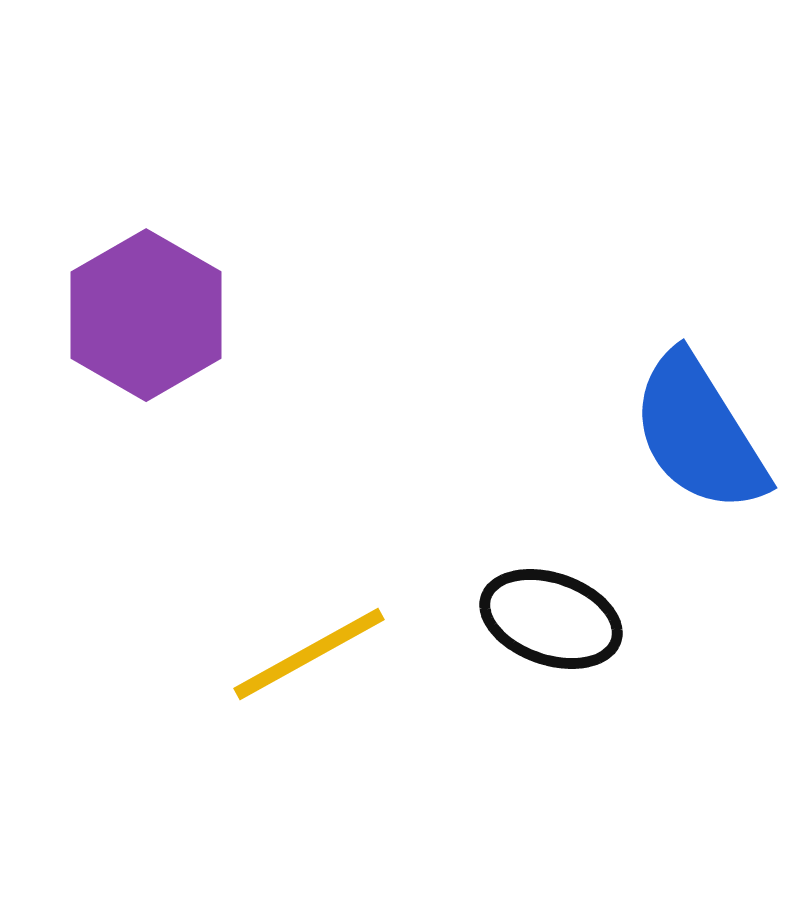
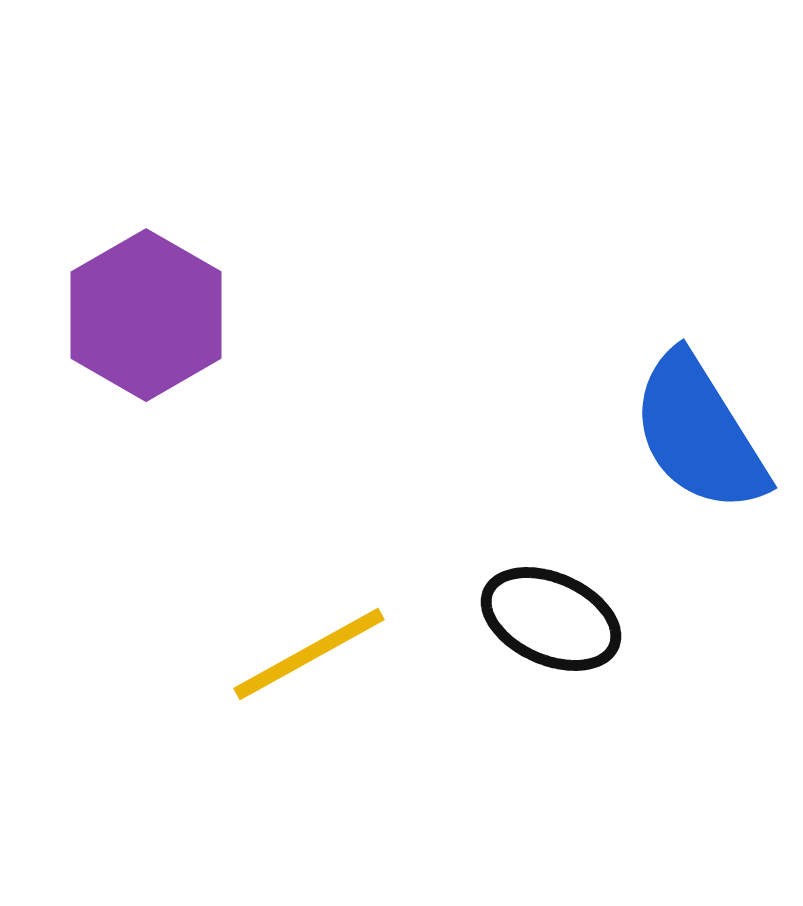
black ellipse: rotated 5 degrees clockwise
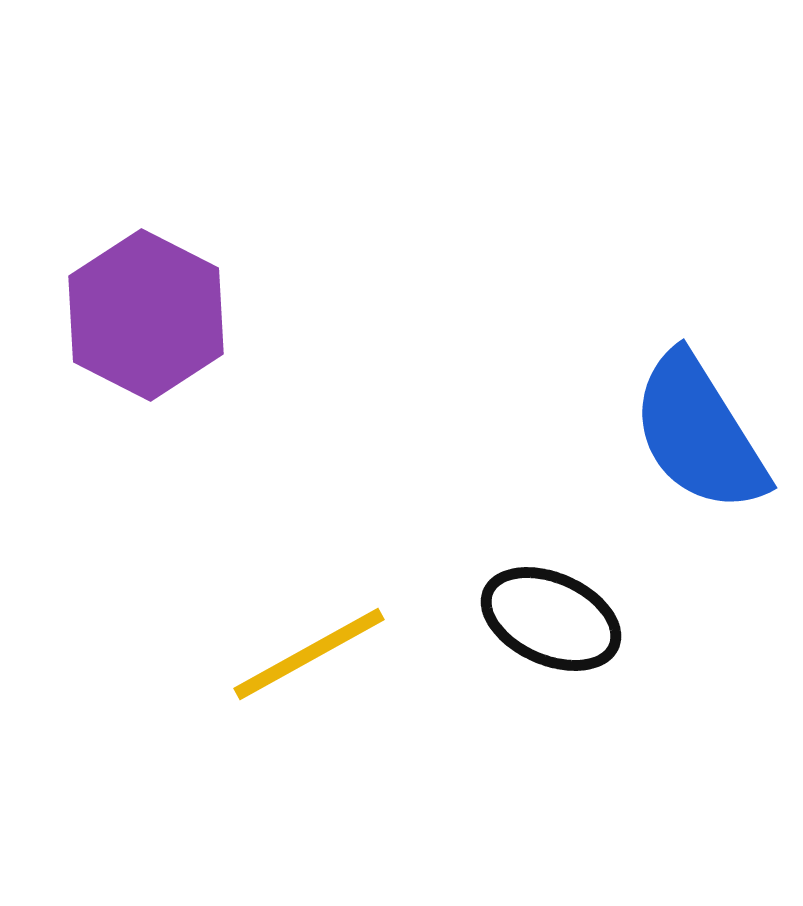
purple hexagon: rotated 3 degrees counterclockwise
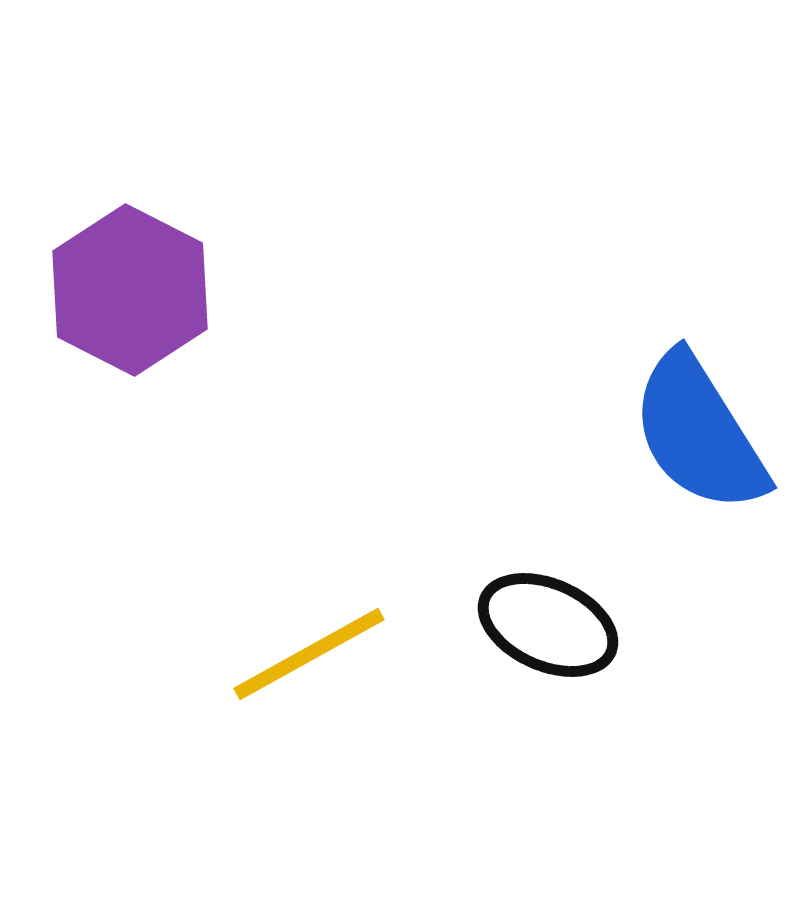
purple hexagon: moved 16 px left, 25 px up
black ellipse: moved 3 px left, 6 px down
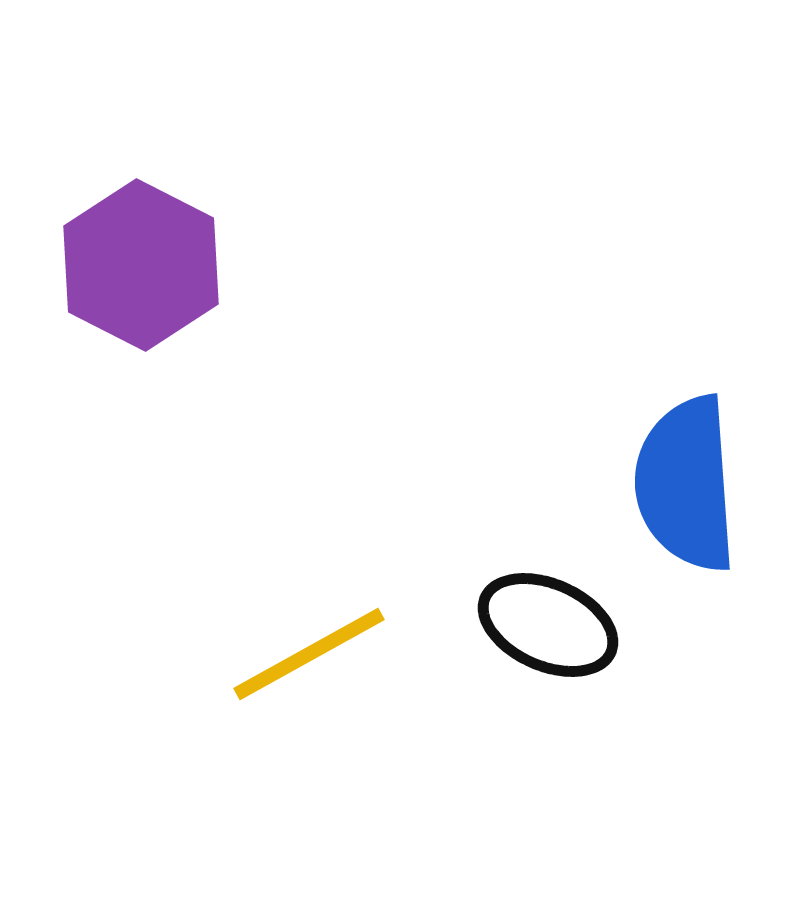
purple hexagon: moved 11 px right, 25 px up
blue semicircle: moved 13 px left, 51 px down; rotated 28 degrees clockwise
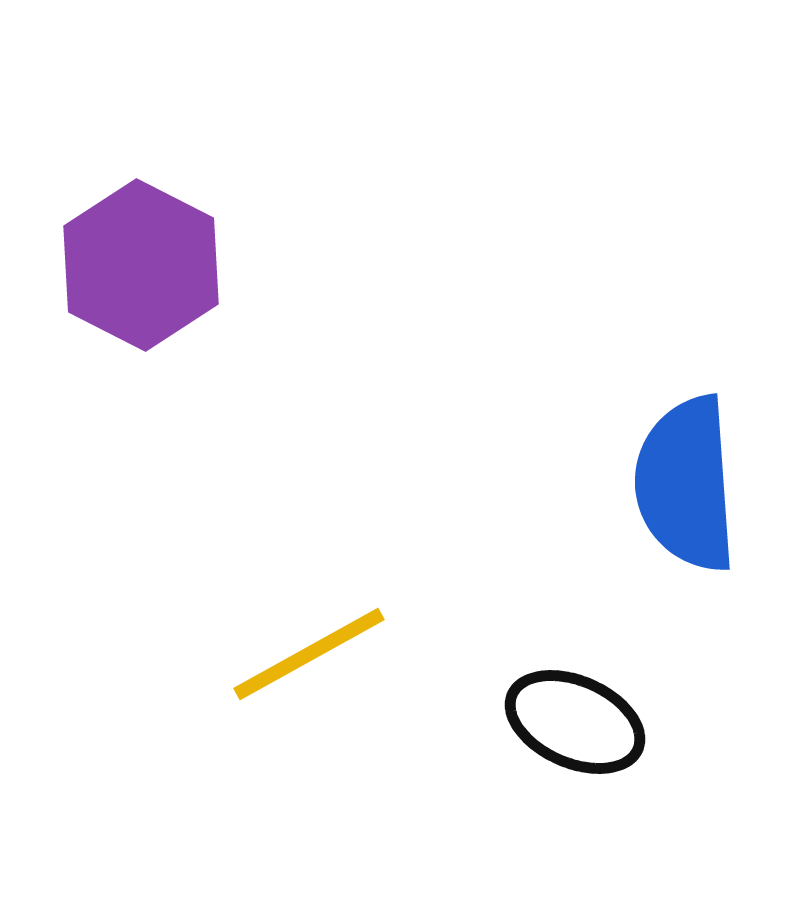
black ellipse: moved 27 px right, 97 px down
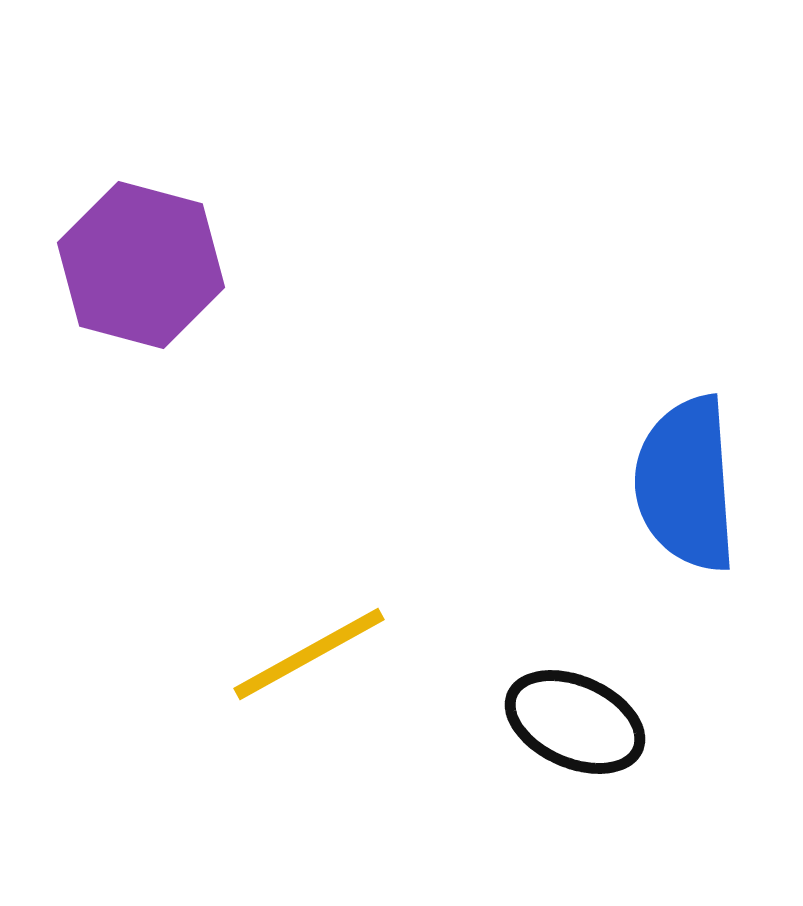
purple hexagon: rotated 12 degrees counterclockwise
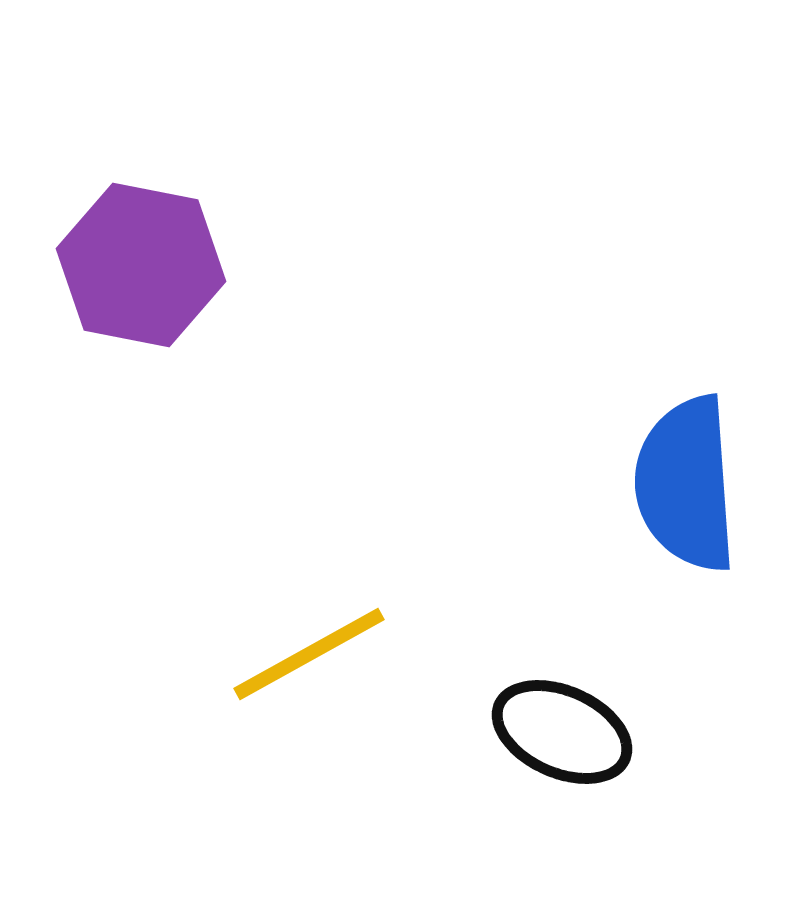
purple hexagon: rotated 4 degrees counterclockwise
black ellipse: moved 13 px left, 10 px down
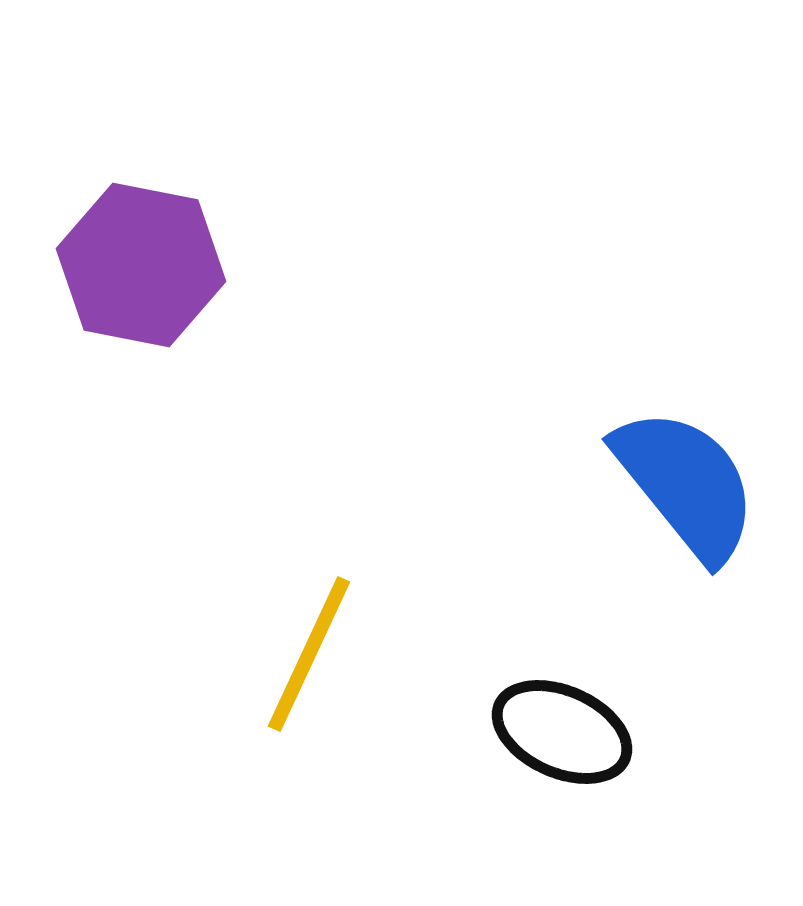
blue semicircle: rotated 145 degrees clockwise
yellow line: rotated 36 degrees counterclockwise
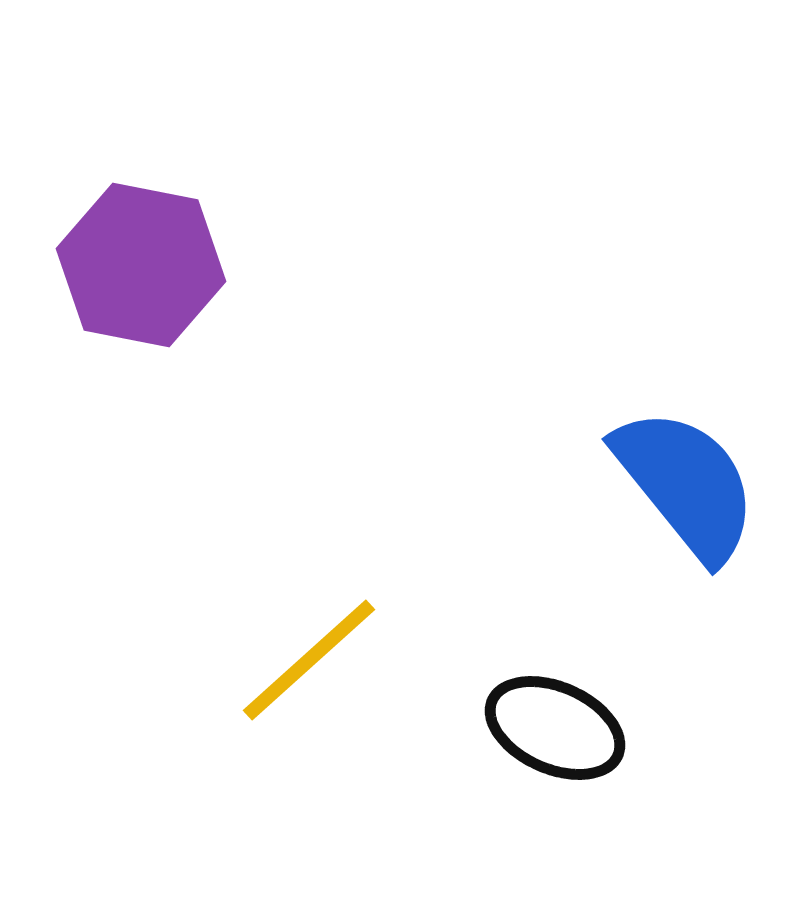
yellow line: moved 6 px down; rotated 23 degrees clockwise
black ellipse: moved 7 px left, 4 px up
